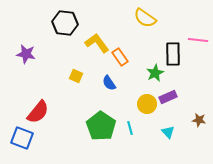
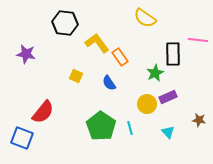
red semicircle: moved 5 px right
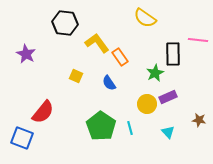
purple star: rotated 18 degrees clockwise
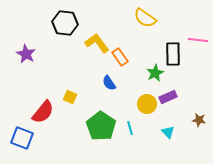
yellow square: moved 6 px left, 21 px down
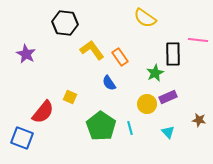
yellow L-shape: moved 5 px left, 7 px down
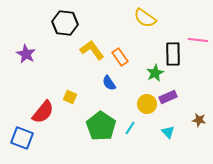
cyan line: rotated 48 degrees clockwise
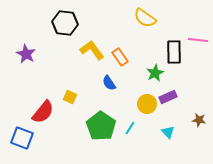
black rectangle: moved 1 px right, 2 px up
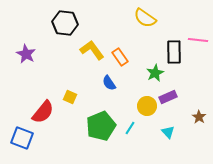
yellow circle: moved 2 px down
brown star: moved 3 px up; rotated 24 degrees clockwise
green pentagon: rotated 16 degrees clockwise
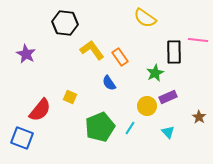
red semicircle: moved 3 px left, 2 px up
green pentagon: moved 1 px left, 1 px down
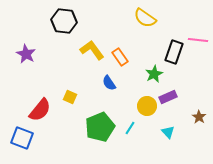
black hexagon: moved 1 px left, 2 px up
black rectangle: rotated 20 degrees clockwise
green star: moved 1 px left, 1 px down
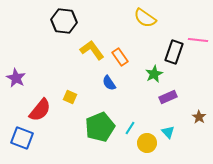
purple star: moved 10 px left, 24 px down
yellow circle: moved 37 px down
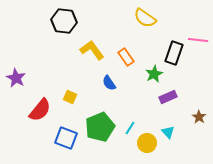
black rectangle: moved 1 px down
orange rectangle: moved 6 px right
blue square: moved 44 px right
